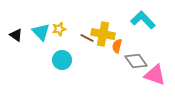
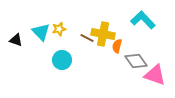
black triangle: moved 5 px down; rotated 16 degrees counterclockwise
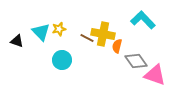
black triangle: moved 1 px right, 1 px down
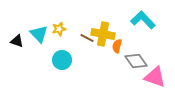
cyan triangle: moved 2 px left, 2 px down
pink triangle: moved 2 px down
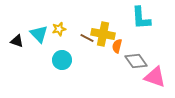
cyan L-shape: moved 2 px left, 2 px up; rotated 140 degrees counterclockwise
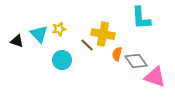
brown line: moved 7 px down; rotated 16 degrees clockwise
orange semicircle: moved 8 px down
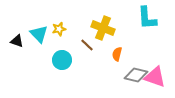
cyan L-shape: moved 6 px right
yellow cross: moved 6 px up; rotated 10 degrees clockwise
gray diamond: moved 14 px down; rotated 40 degrees counterclockwise
